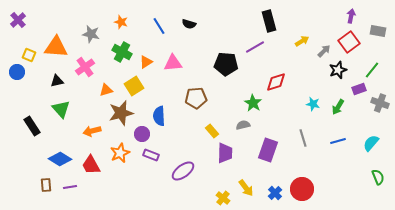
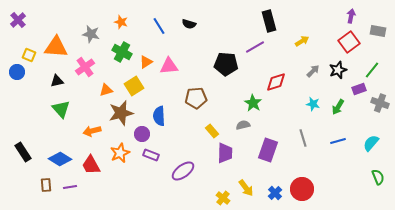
gray arrow at (324, 51): moved 11 px left, 20 px down
pink triangle at (173, 63): moved 4 px left, 3 px down
black rectangle at (32, 126): moved 9 px left, 26 px down
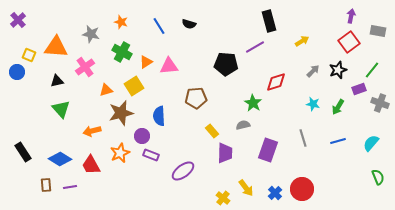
purple circle at (142, 134): moved 2 px down
